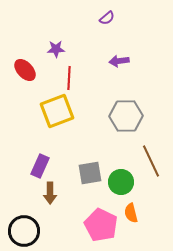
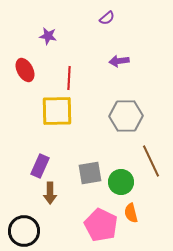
purple star: moved 8 px left, 13 px up; rotated 12 degrees clockwise
red ellipse: rotated 15 degrees clockwise
yellow square: rotated 20 degrees clockwise
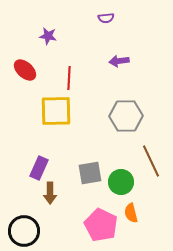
purple semicircle: moved 1 px left; rotated 35 degrees clockwise
red ellipse: rotated 20 degrees counterclockwise
yellow square: moved 1 px left
purple rectangle: moved 1 px left, 2 px down
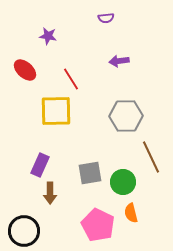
red line: moved 2 px right, 1 px down; rotated 35 degrees counterclockwise
brown line: moved 4 px up
purple rectangle: moved 1 px right, 3 px up
green circle: moved 2 px right
pink pentagon: moved 3 px left
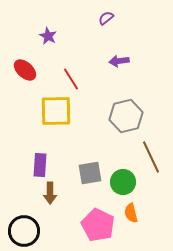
purple semicircle: rotated 147 degrees clockwise
purple star: rotated 18 degrees clockwise
gray hexagon: rotated 12 degrees counterclockwise
purple rectangle: rotated 20 degrees counterclockwise
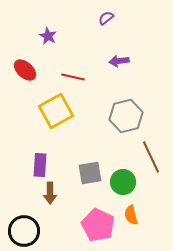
red line: moved 2 px right, 2 px up; rotated 45 degrees counterclockwise
yellow square: rotated 28 degrees counterclockwise
orange semicircle: moved 2 px down
